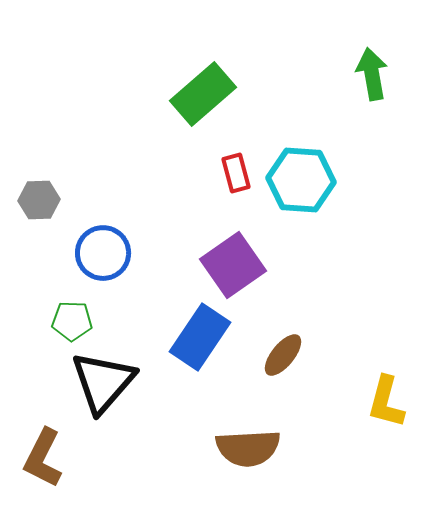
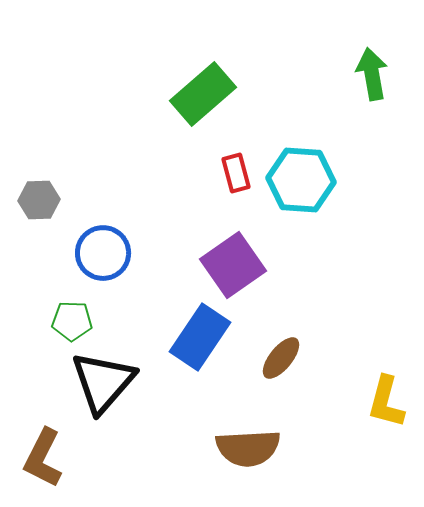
brown ellipse: moved 2 px left, 3 px down
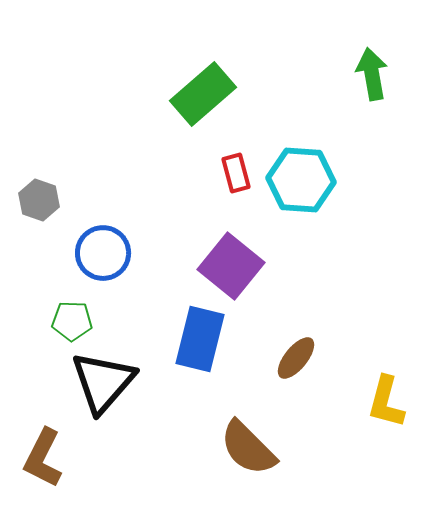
gray hexagon: rotated 21 degrees clockwise
purple square: moved 2 px left, 1 px down; rotated 16 degrees counterclockwise
blue rectangle: moved 2 px down; rotated 20 degrees counterclockwise
brown ellipse: moved 15 px right
brown semicircle: rotated 48 degrees clockwise
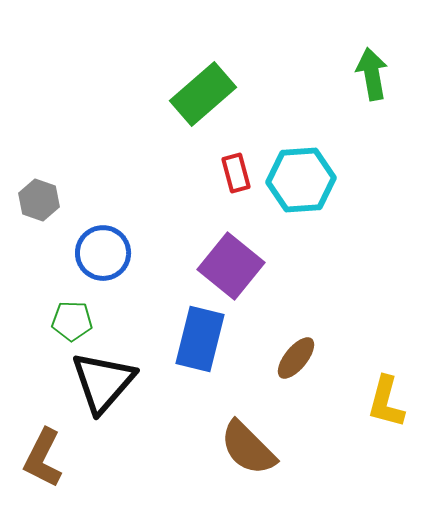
cyan hexagon: rotated 8 degrees counterclockwise
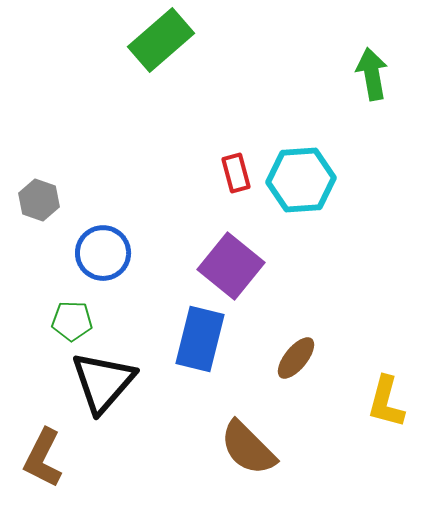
green rectangle: moved 42 px left, 54 px up
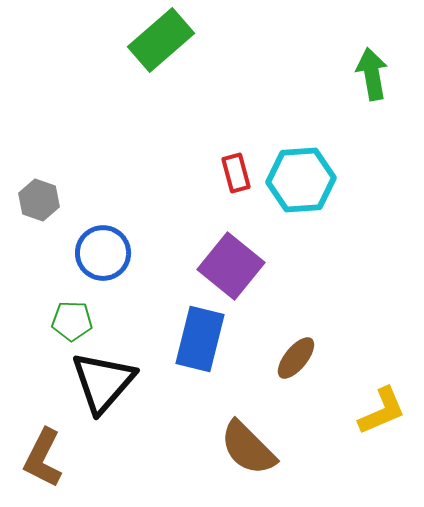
yellow L-shape: moved 4 px left, 9 px down; rotated 128 degrees counterclockwise
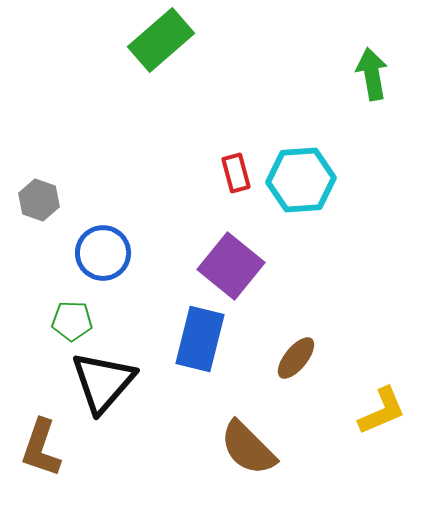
brown L-shape: moved 2 px left, 10 px up; rotated 8 degrees counterclockwise
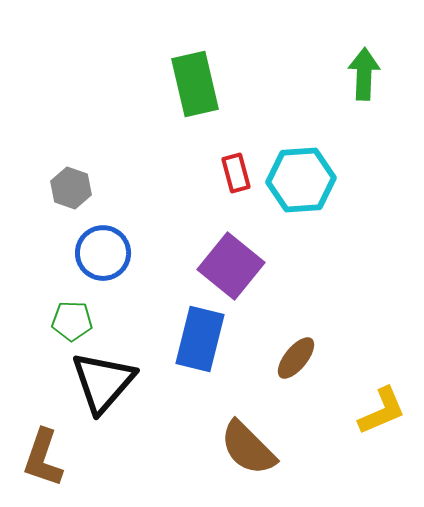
green rectangle: moved 34 px right, 44 px down; rotated 62 degrees counterclockwise
green arrow: moved 8 px left; rotated 12 degrees clockwise
gray hexagon: moved 32 px right, 12 px up
brown L-shape: moved 2 px right, 10 px down
